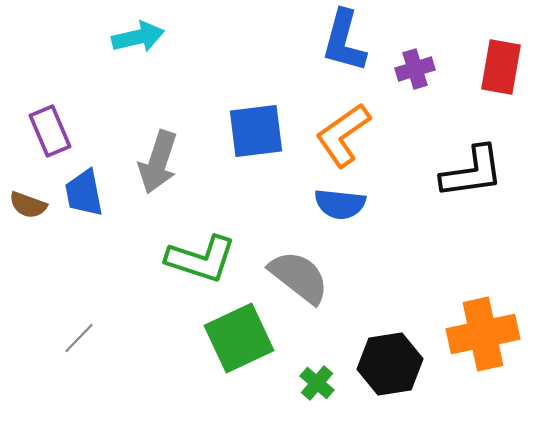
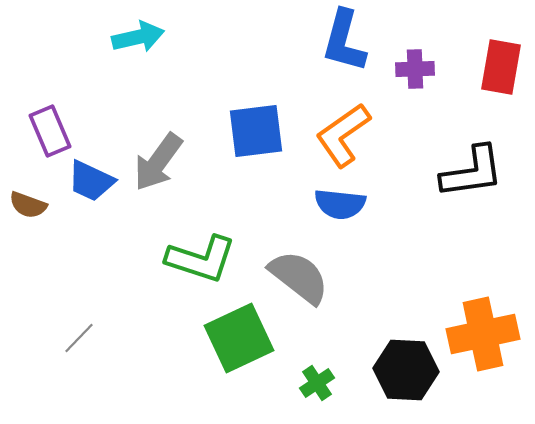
purple cross: rotated 15 degrees clockwise
gray arrow: rotated 18 degrees clockwise
blue trapezoid: moved 7 px right, 12 px up; rotated 54 degrees counterclockwise
black hexagon: moved 16 px right, 6 px down; rotated 12 degrees clockwise
green cross: rotated 16 degrees clockwise
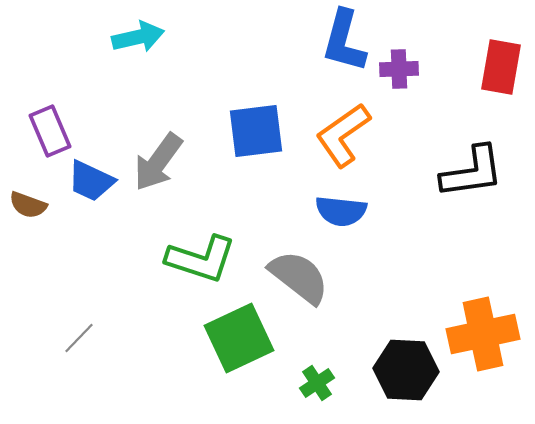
purple cross: moved 16 px left
blue semicircle: moved 1 px right, 7 px down
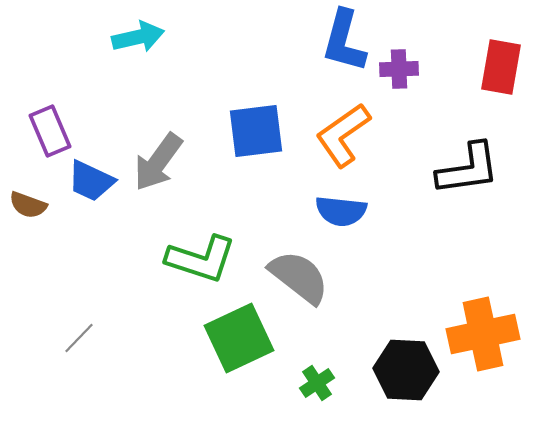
black L-shape: moved 4 px left, 3 px up
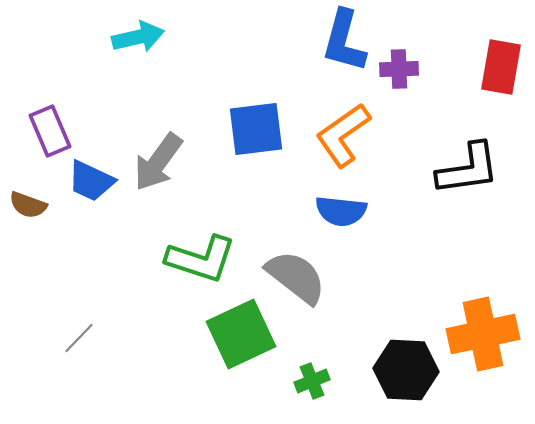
blue square: moved 2 px up
gray semicircle: moved 3 px left
green square: moved 2 px right, 4 px up
green cross: moved 5 px left, 2 px up; rotated 12 degrees clockwise
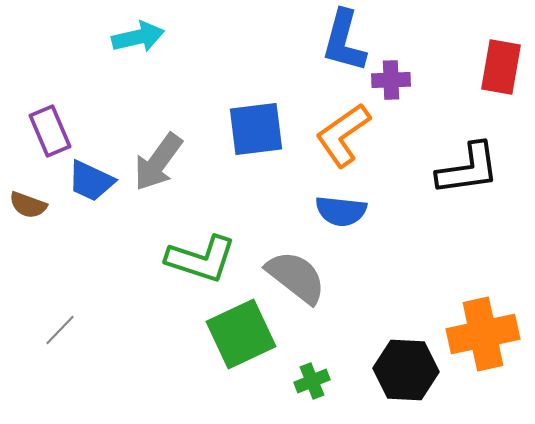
purple cross: moved 8 px left, 11 px down
gray line: moved 19 px left, 8 px up
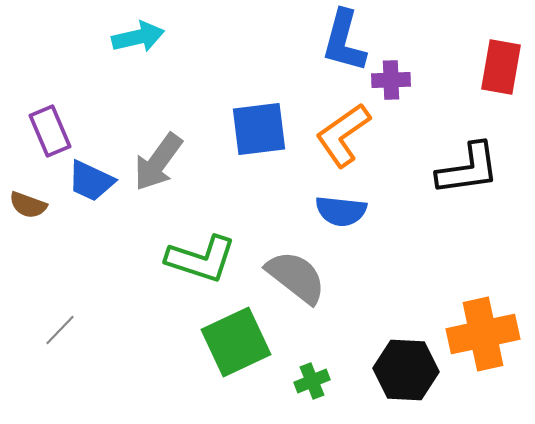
blue square: moved 3 px right
green square: moved 5 px left, 8 px down
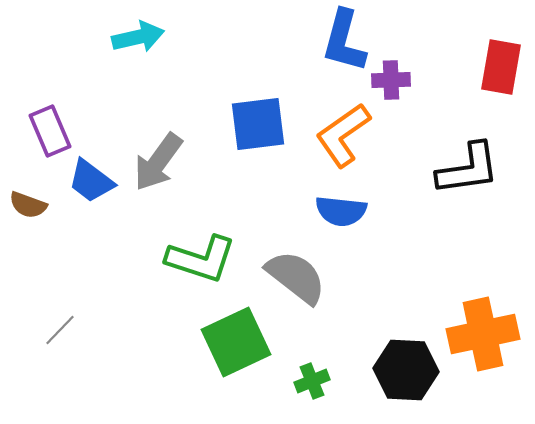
blue square: moved 1 px left, 5 px up
blue trapezoid: rotated 12 degrees clockwise
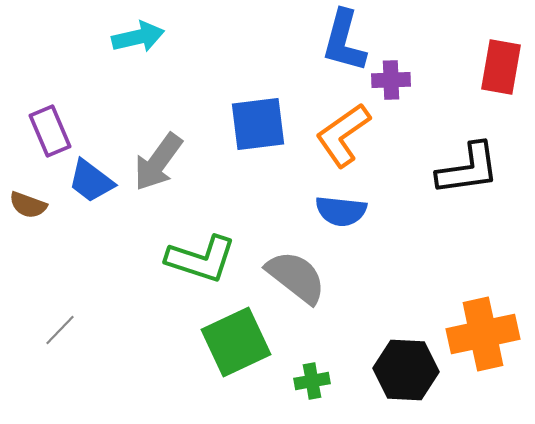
green cross: rotated 12 degrees clockwise
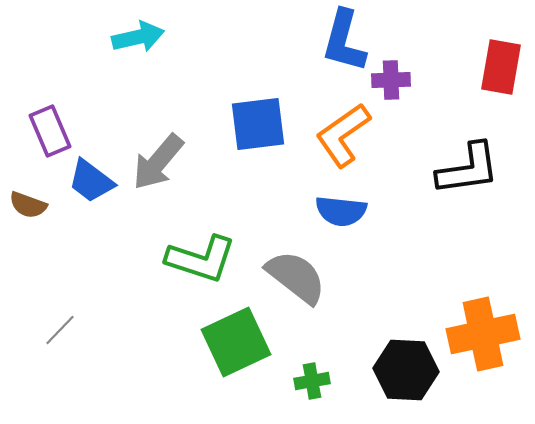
gray arrow: rotated 4 degrees clockwise
